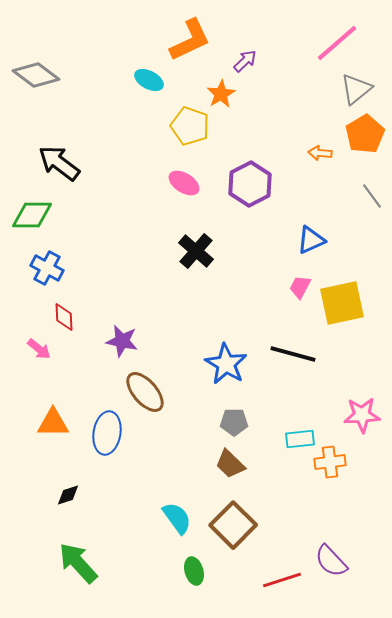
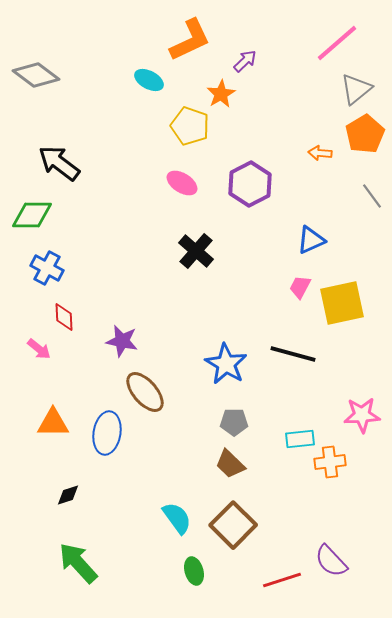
pink ellipse: moved 2 px left
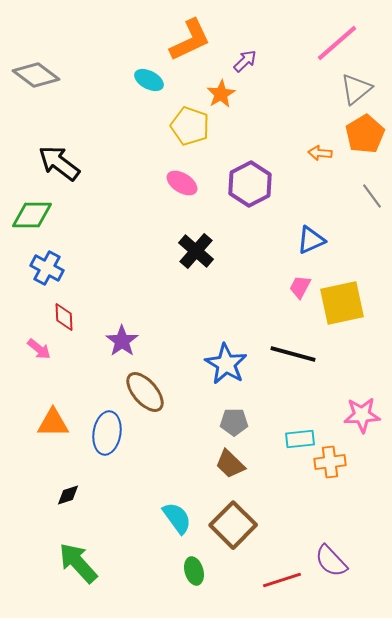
purple star: rotated 24 degrees clockwise
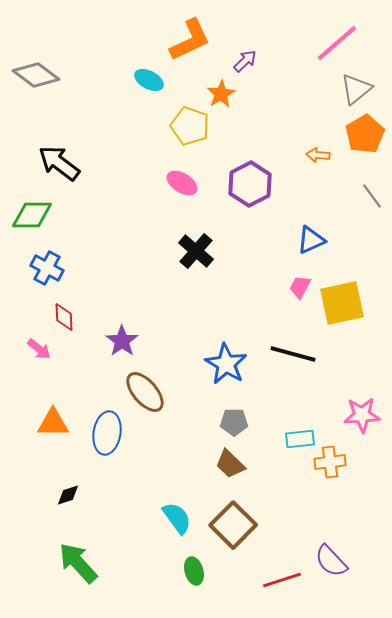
orange arrow: moved 2 px left, 2 px down
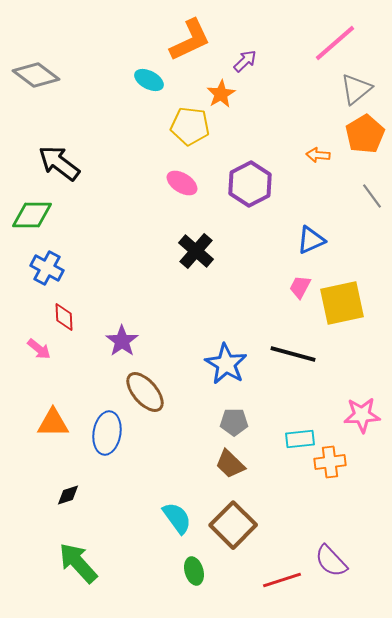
pink line: moved 2 px left
yellow pentagon: rotated 12 degrees counterclockwise
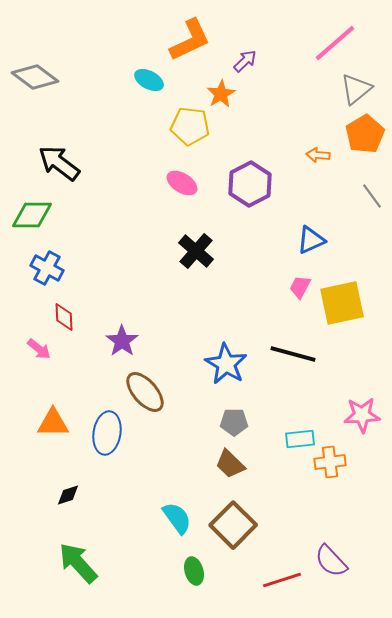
gray diamond: moved 1 px left, 2 px down
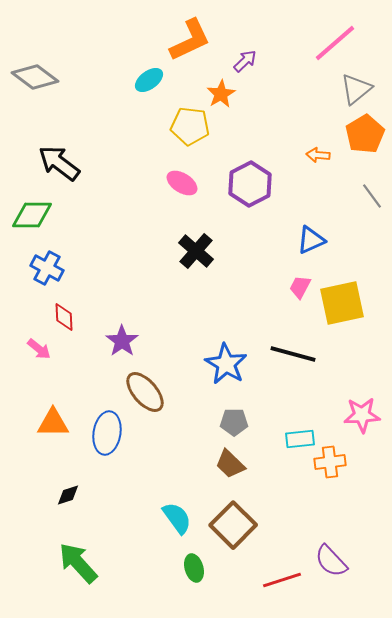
cyan ellipse: rotated 64 degrees counterclockwise
green ellipse: moved 3 px up
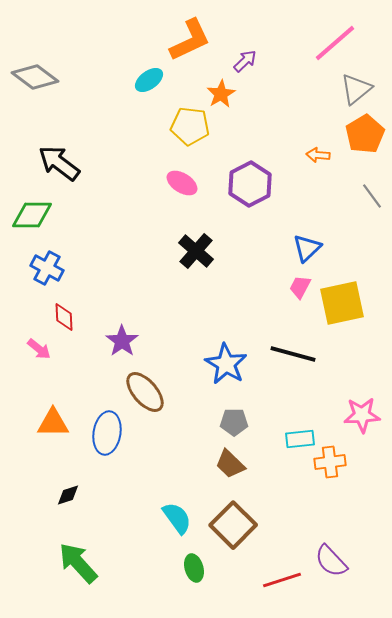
blue triangle: moved 4 px left, 8 px down; rotated 20 degrees counterclockwise
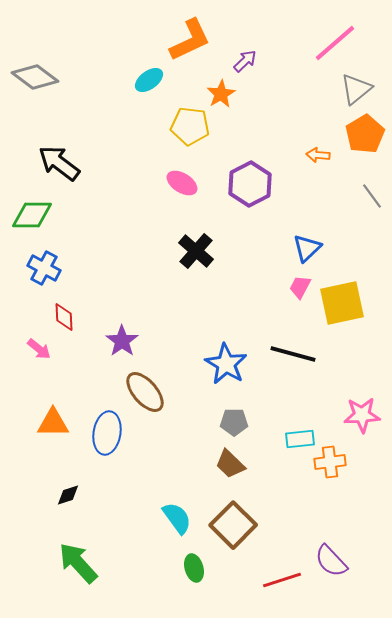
blue cross: moved 3 px left
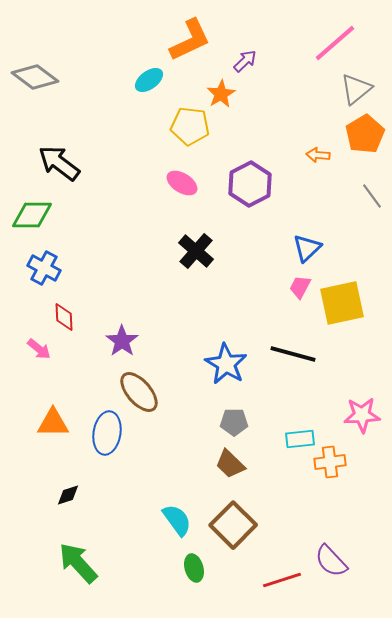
brown ellipse: moved 6 px left
cyan semicircle: moved 2 px down
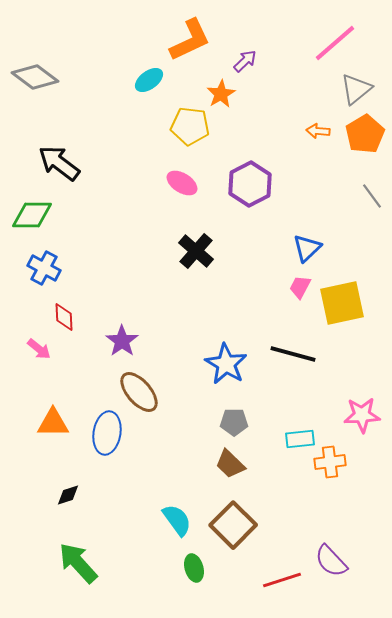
orange arrow: moved 24 px up
